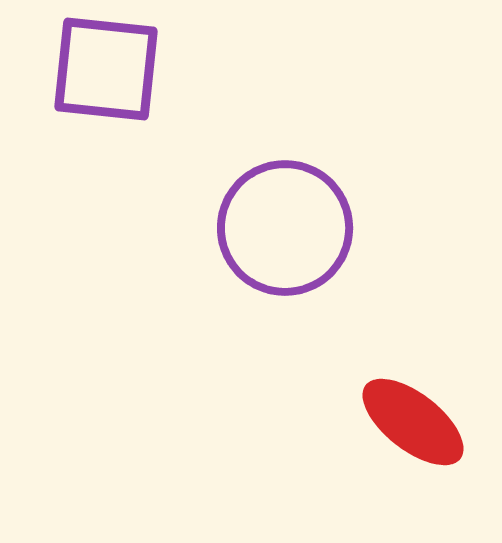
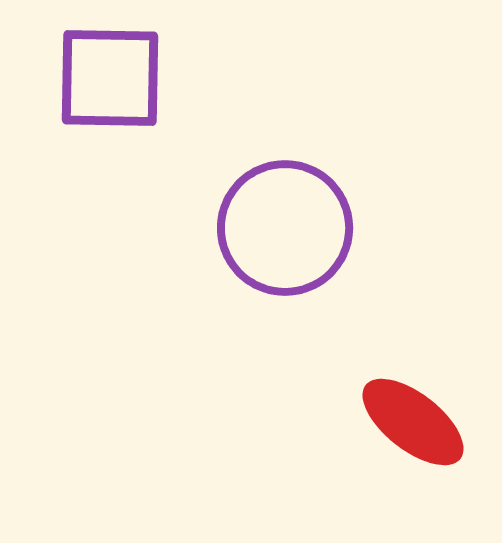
purple square: moved 4 px right, 9 px down; rotated 5 degrees counterclockwise
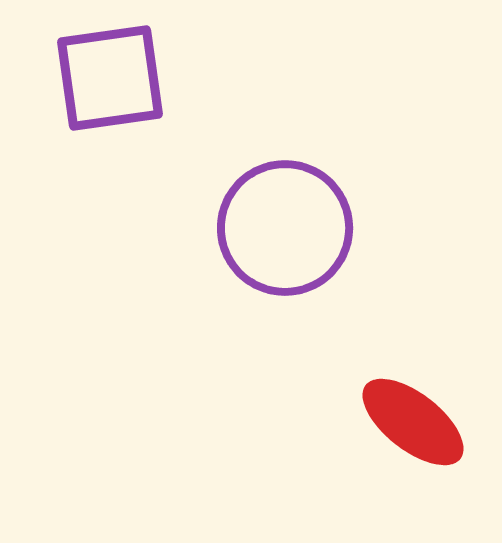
purple square: rotated 9 degrees counterclockwise
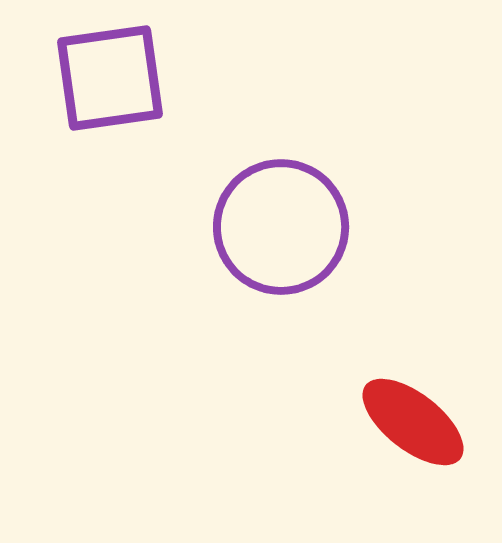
purple circle: moved 4 px left, 1 px up
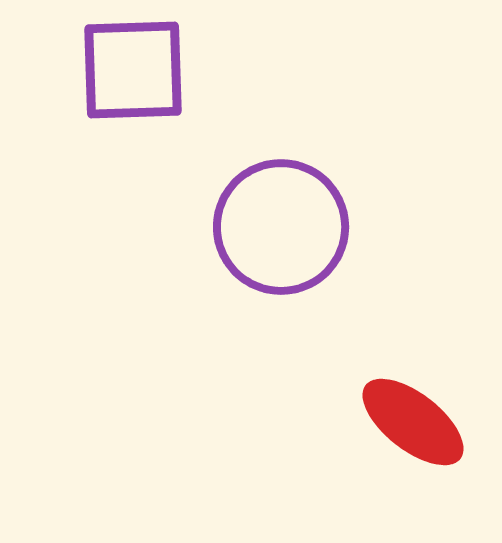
purple square: moved 23 px right, 8 px up; rotated 6 degrees clockwise
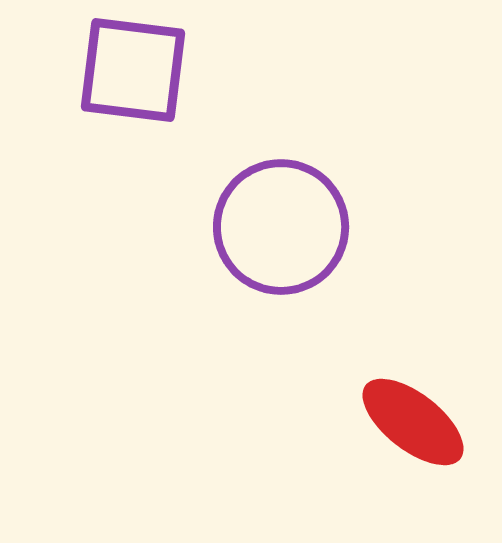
purple square: rotated 9 degrees clockwise
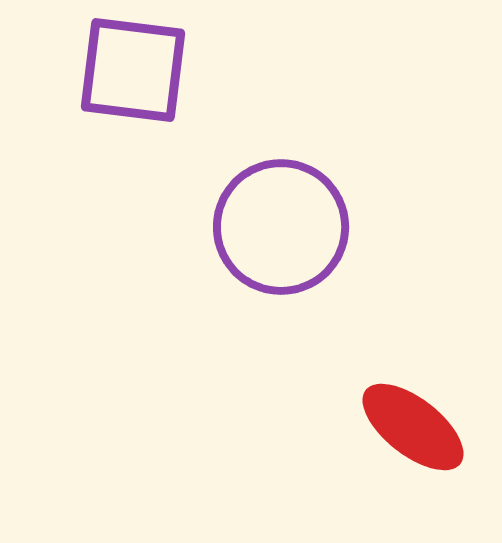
red ellipse: moved 5 px down
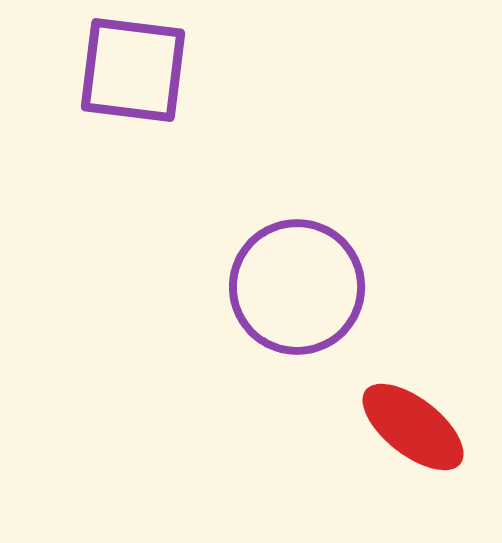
purple circle: moved 16 px right, 60 px down
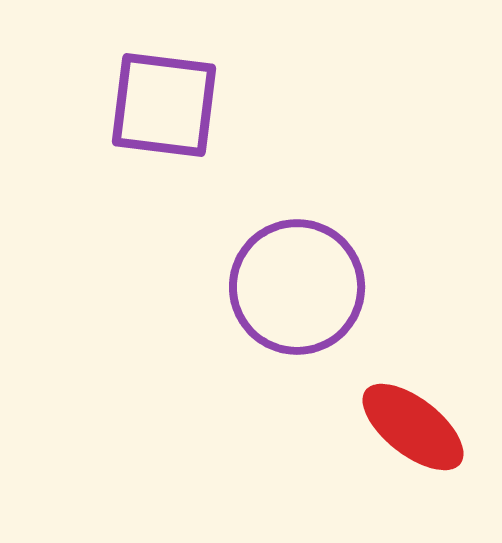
purple square: moved 31 px right, 35 px down
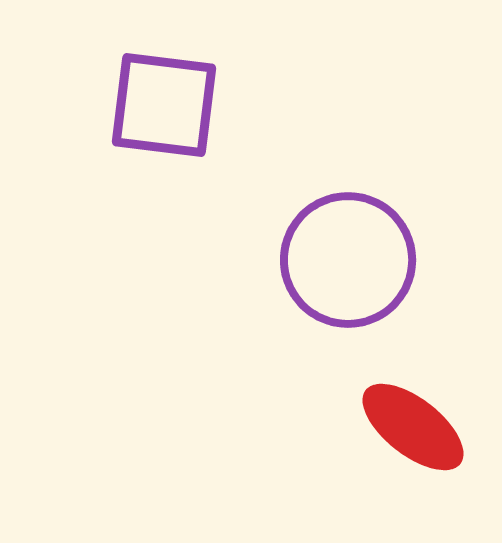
purple circle: moved 51 px right, 27 px up
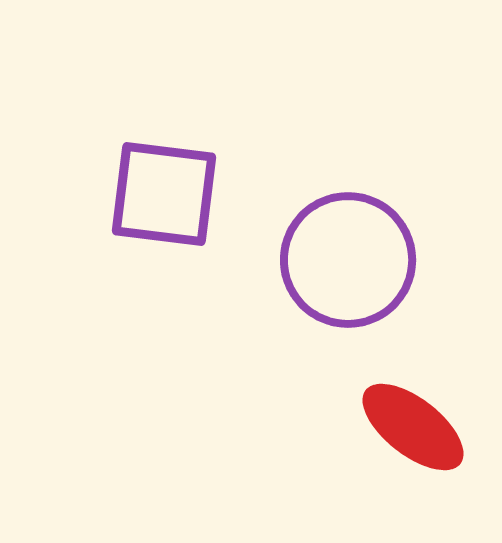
purple square: moved 89 px down
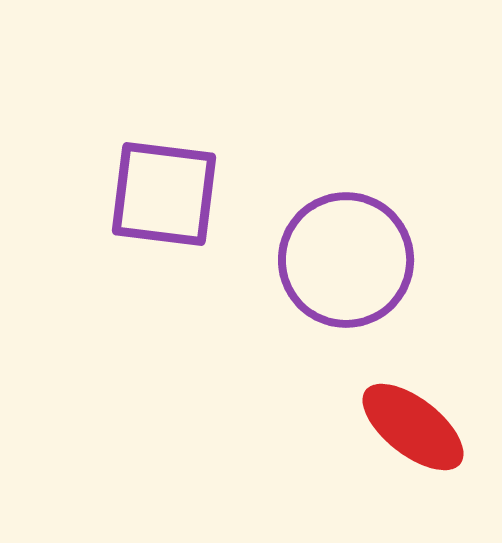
purple circle: moved 2 px left
